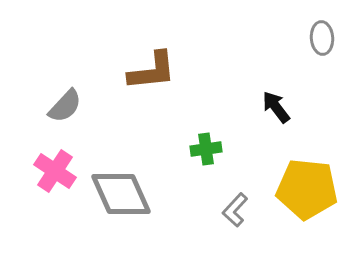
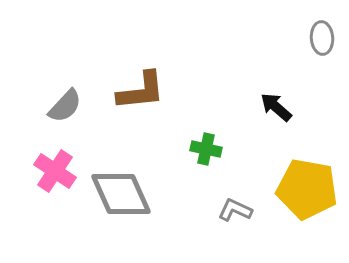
brown L-shape: moved 11 px left, 20 px down
black arrow: rotated 12 degrees counterclockwise
green cross: rotated 20 degrees clockwise
yellow pentagon: rotated 4 degrees clockwise
gray L-shape: rotated 72 degrees clockwise
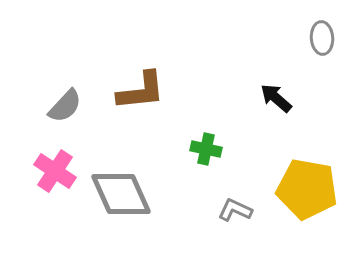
black arrow: moved 9 px up
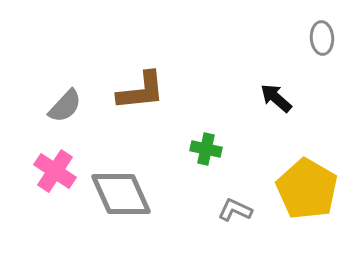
yellow pentagon: rotated 20 degrees clockwise
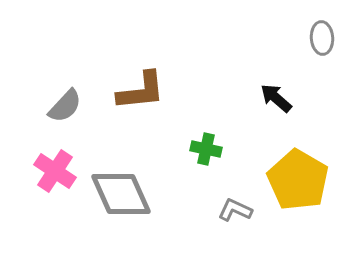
yellow pentagon: moved 9 px left, 9 px up
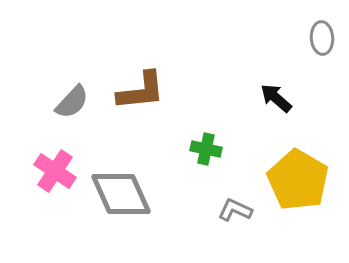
gray semicircle: moved 7 px right, 4 px up
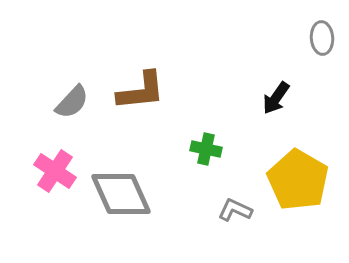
black arrow: rotated 96 degrees counterclockwise
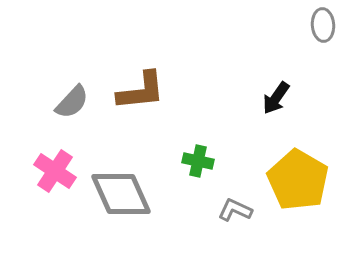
gray ellipse: moved 1 px right, 13 px up
green cross: moved 8 px left, 12 px down
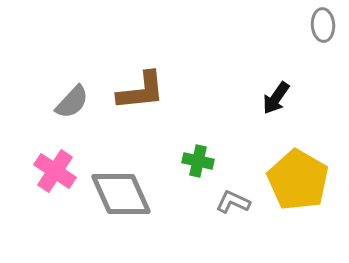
gray L-shape: moved 2 px left, 8 px up
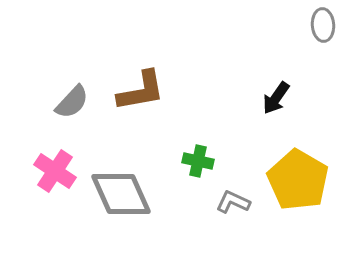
brown L-shape: rotated 4 degrees counterclockwise
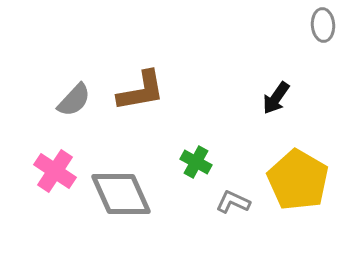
gray semicircle: moved 2 px right, 2 px up
green cross: moved 2 px left, 1 px down; rotated 16 degrees clockwise
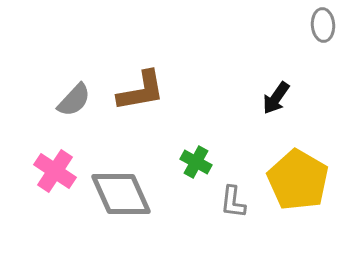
gray L-shape: rotated 108 degrees counterclockwise
